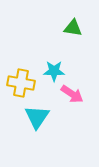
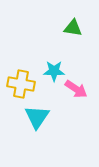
yellow cross: moved 1 px down
pink arrow: moved 4 px right, 5 px up
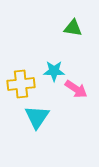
yellow cross: rotated 16 degrees counterclockwise
